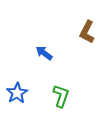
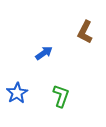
brown L-shape: moved 2 px left
blue arrow: rotated 108 degrees clockwise
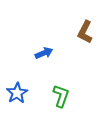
blue arrow: rotated 12 degrees clockwise
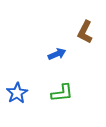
blue arrow: moved 13 px right, 1 px down
green L-shape: moved 1 px right, 3 px up; rotated 65 degrees clockwise
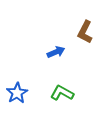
blue arrow: moved 1 px left, 2 px up
green L-shape: rotated 145 degrees counterclockwise
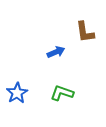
brown L-shape: rotated 35 degrees counterclockwise
green L-shape: rotated 10 degrees counterclockwise
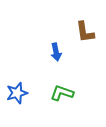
blue arrow: rotated 102 degrees clockwise
blue star: rotated 15 degrees clockwise
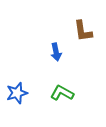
brown L-shape: moved 2 px left, 1 px up
green L-shape: rotated 10 degrees clockwise
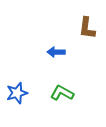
brown L-shape: moved 4 px right, 3 px up; rotated 15 degrees clockwise
blue arrow: rotated 102 degrees clockwise
